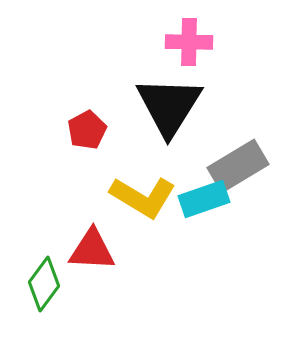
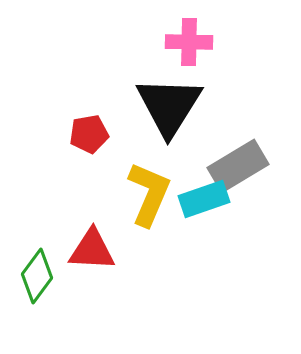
red pentagon: moved 2 px right, 4 px down; rotated 18 degrees clockwise
yellow L-shape: moved 6 px right, 3 px up; rotated 98 degrees counterclockwise
green diamond: moved 7 px left, 8 px up
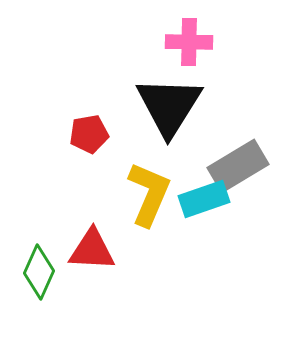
green diamond: moved 2 px right, 4 px up; rotated 12 degrees counterclockwise
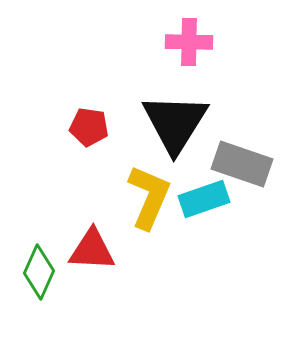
black triangle: moved 6 px right, 17 px down
red pentagon: moved 7 px up; rotated 18 degrees clockwise
gray rectangle: moved 4 px right, 2 px up; rotated 50 degrees clockwise
yellow L-shape: moved 3 px down
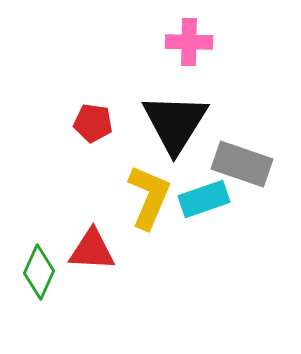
red pentagon: moved 4 px right, 4 px up
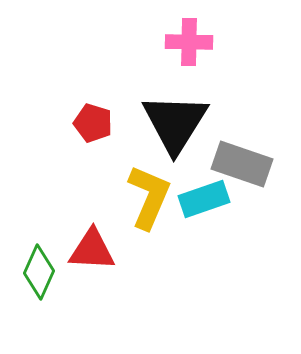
red pentagon: rotated 9 degrees clockwise
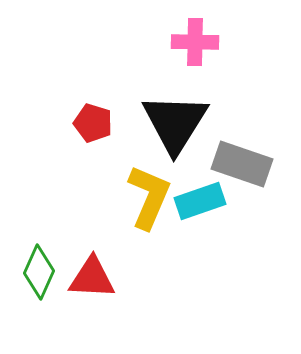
pink cross: moved 6 px right
cyan rectangle: moved 4 px left, 2 px down
red triangle: moved 28 px down
